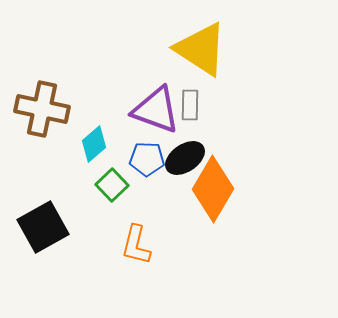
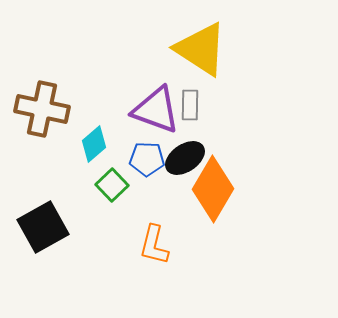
orange L-shape: moved 18 px right
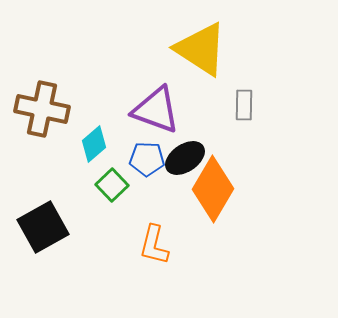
gray rectangle: moved 54 px right
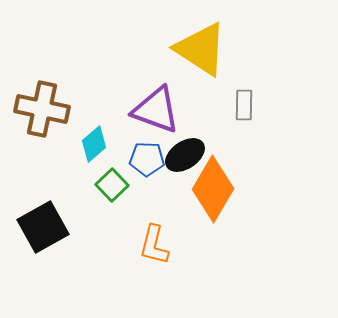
black ellipse: moved 3 px up
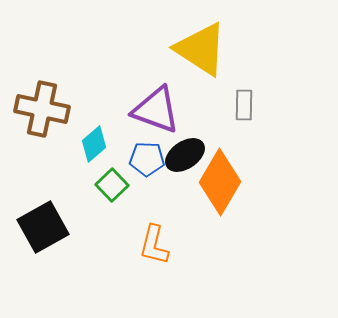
orange diamond: moved 7 px right, 7 px up
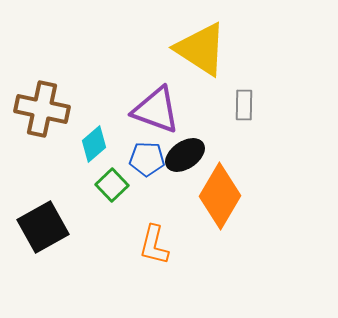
orange diamond: moved 14 px down
